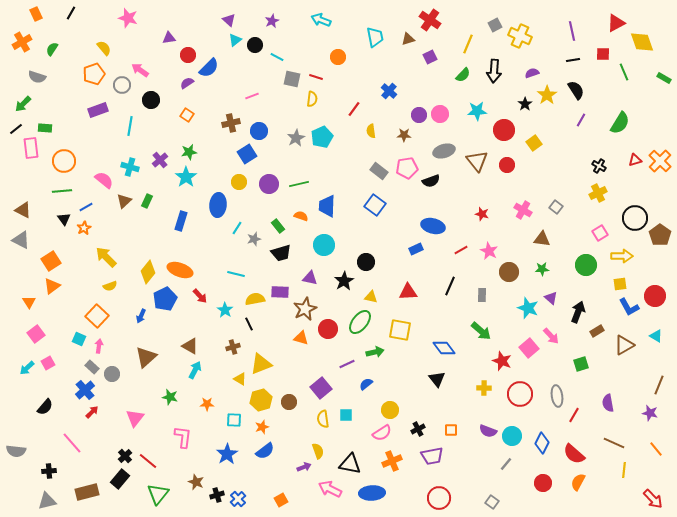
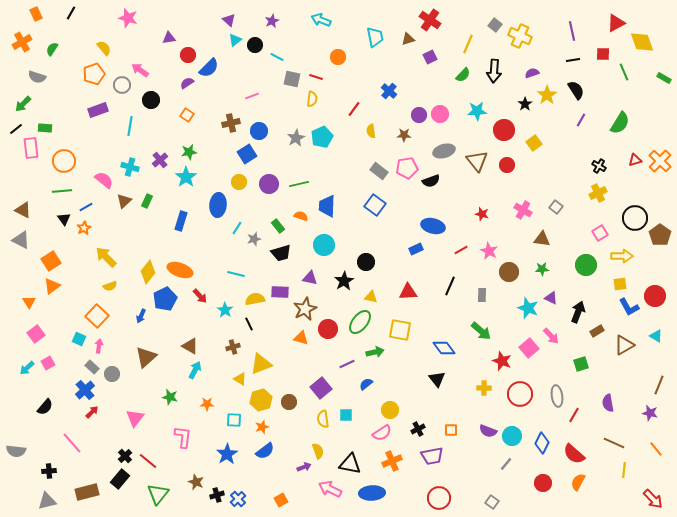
gray square at (495, 25): rotated 24 degrees counterclockwise
purple triangle at (551, 298): rotated 16 degrees counterclockwise
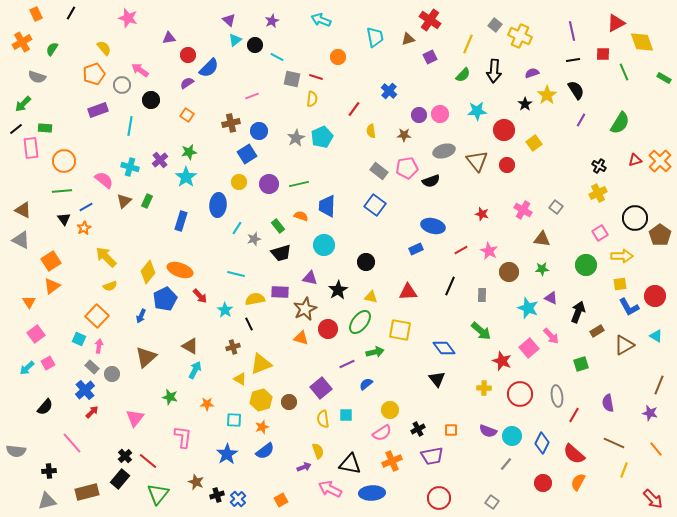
black star at (344, 281): moved 6 px left, 9 px down
yellow line at (624, 470): rotated 14 degrees clockwise
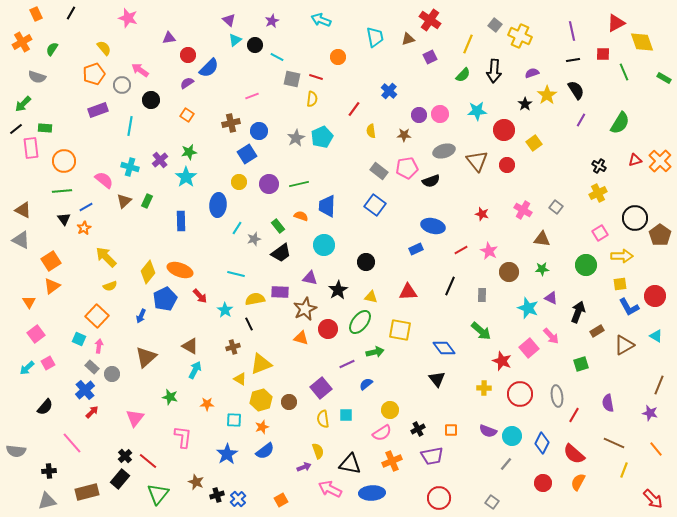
blue rectangle at (181, 221): rotated 18 degrees counterclockwise
black trapezoid at (281, 253): rotated 20 degrees counterclockwise
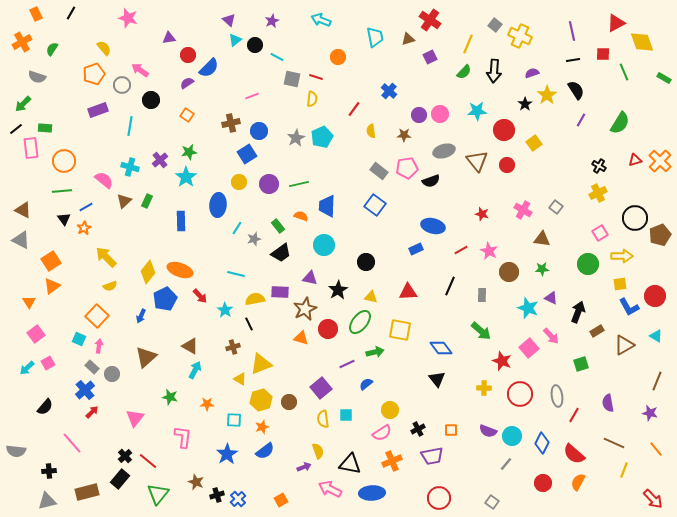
green semicircle at (463, 75): moved 1 px right, 3 px up
brown pentagon at (660, 235): rotated 15 degrees clockwise
green circle at (586, 265): moved 2 px right, 1 px up
blue diamond at (444, 348): moved 3 px left
brown line at (659, 385): moved 2 px left, 4 px up
